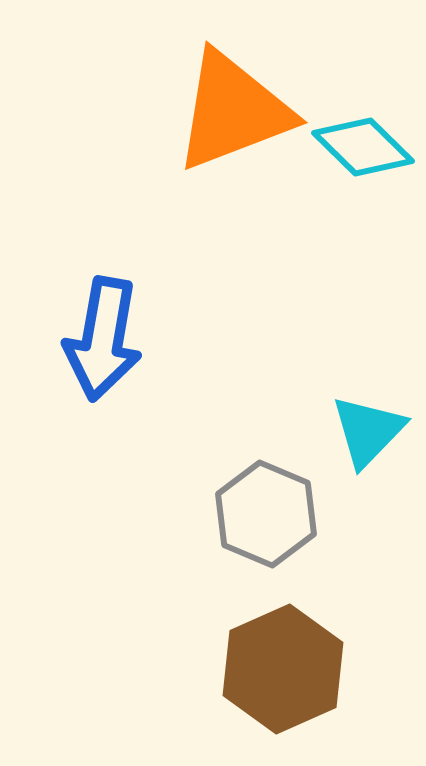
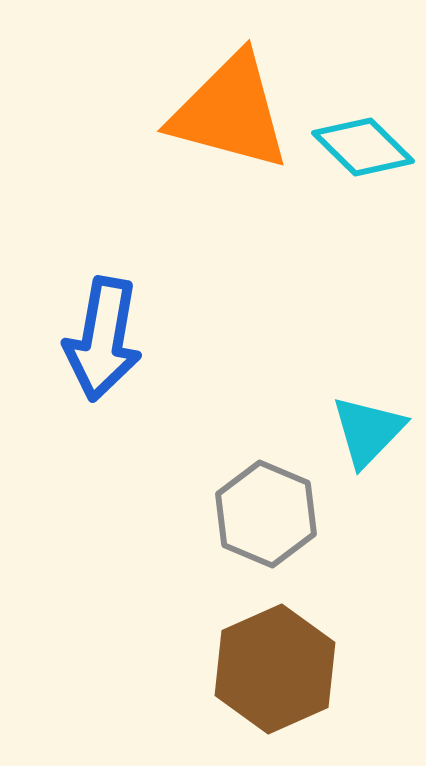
orange triangle: moved 3 px left, 1 px down; rotated 36 degrees clockwise
brown hexagon: moved 8 px left
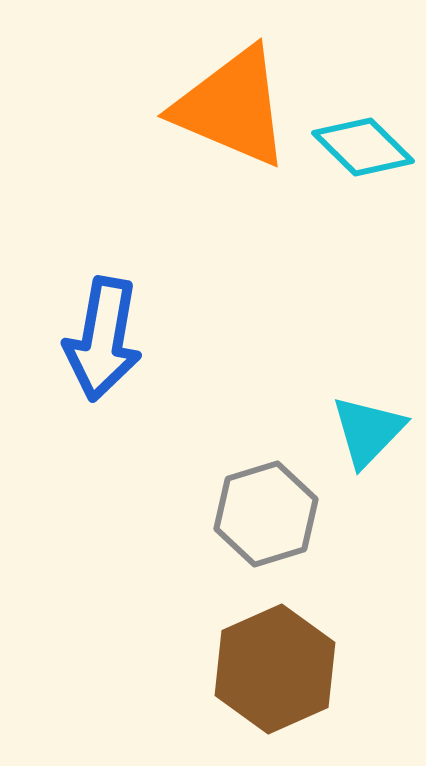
orange triangle: moved 2 px right, 5 px up; rotated 8 degrees clockwise
gray hexagon: rotated 20 degrees clockwise
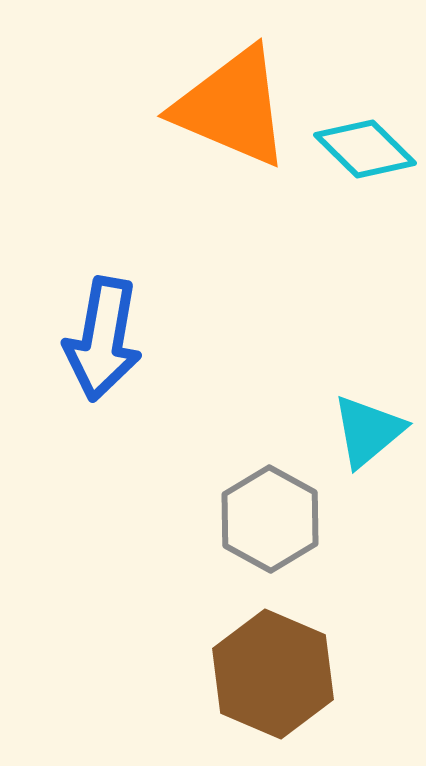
cyan diamond: moved 2 px right, 2 px down
cyan triangle: rotated 6 degrees clockwise
gray hexagon: moved 4 px right, 5 px down; rotated 14 degrees counterclockwise
brown hexagon: moved 2 px left, 5 px down; rotated 13 degrees counterclockwise
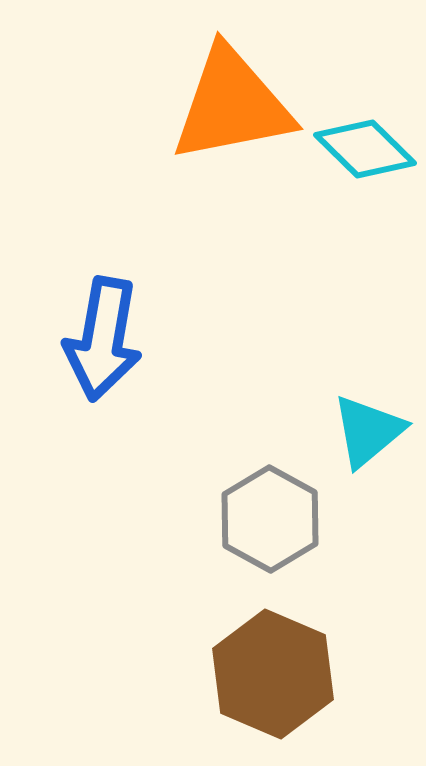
orange triangle: moved 2 px up; rotated 34 degrees counterclockwise
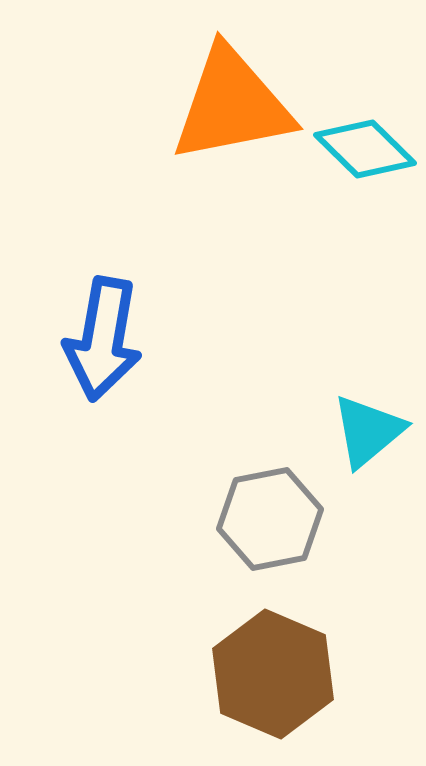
gray hexagon: rotated 20 degrees clockwise
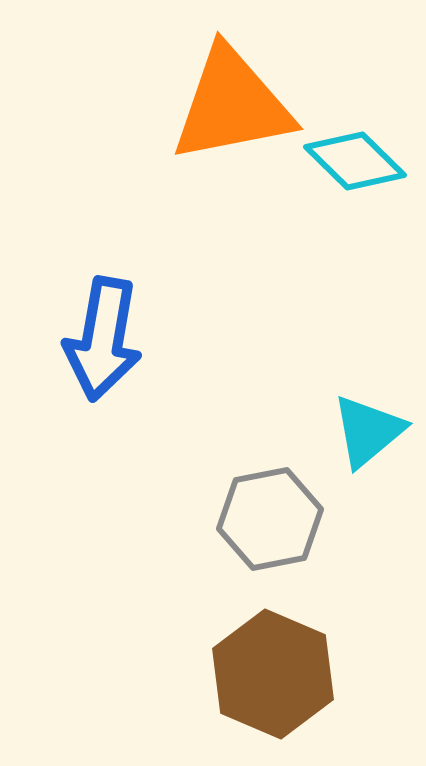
cyan diamond: moved 10 px left, 12 px down
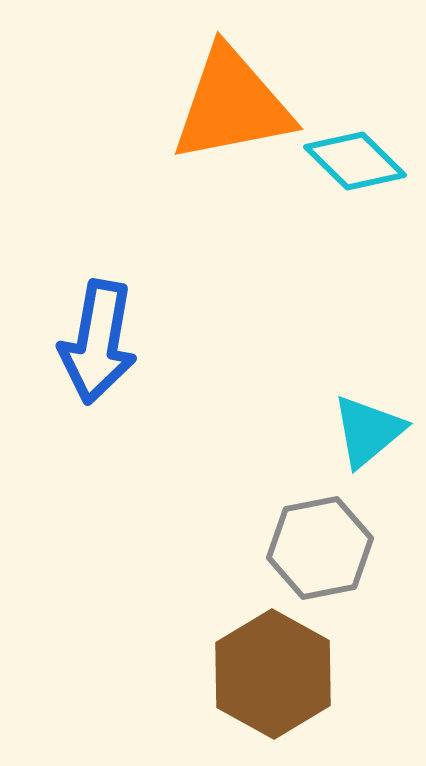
blue arrow: moved 5 px left, 3 px down
gray hexagon: moved 50 px right, 29 px down
brown hexagon: rotated 6 degrees clockwise
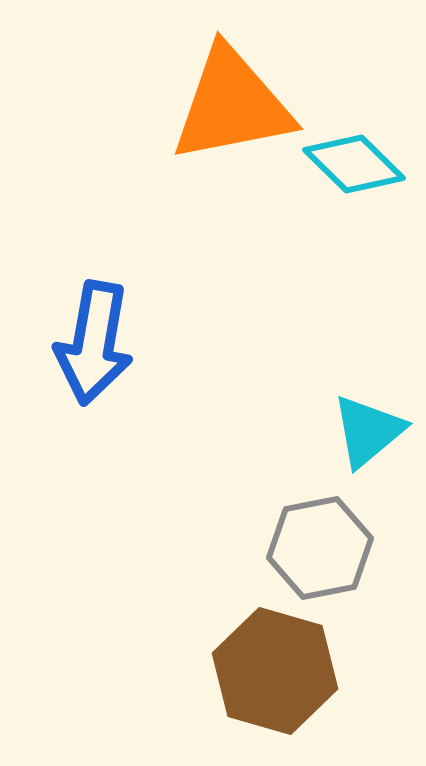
cyan diamond: moved 1 px left, 3 px down
blue arrow: moved 4 px left, 1 px down
brown hexagon: moved 2 px right, 3 px up; rotated 13 degrees counterclockwise
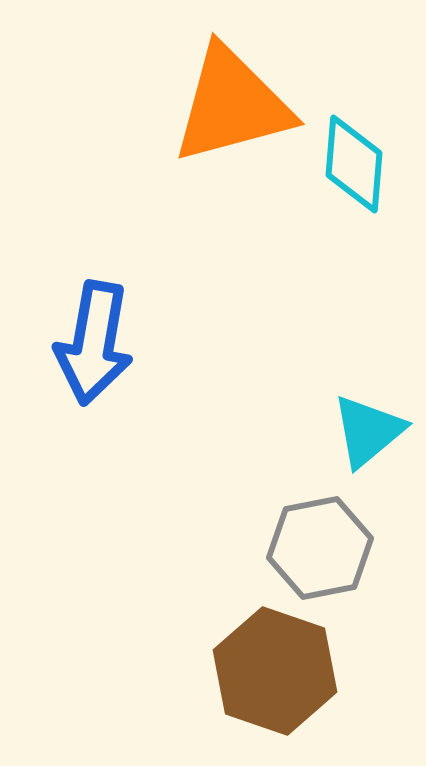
orange triangle: rotated 4 degrees counterclockwise
cyan diamond: rotated 50 degrees clockwise
brown hexagon: rotated 3 degrees clockwise
